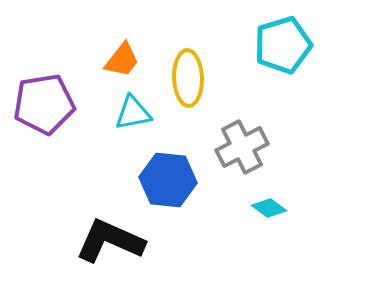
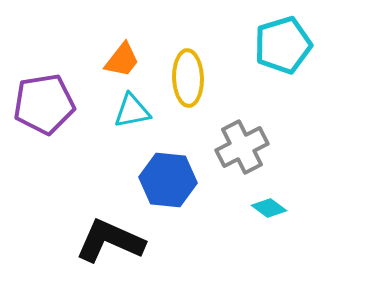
cyan triangle: moved 1 px left, 2 px up
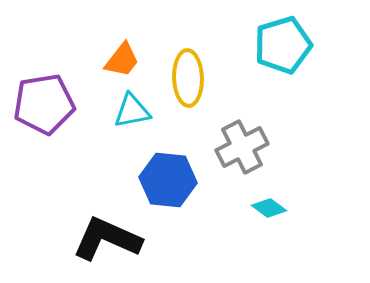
black L-shape: moved 3 px left, 2 px up
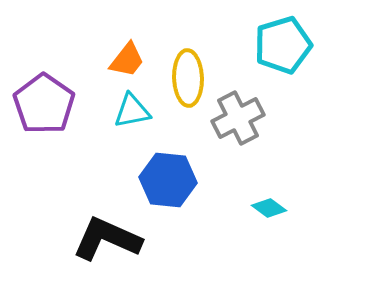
orange trapezoid: moved 5 px right
purple pentagon: rotated 28 degrees counterclockwise
gray cross: moved 4 px left, 29 px up
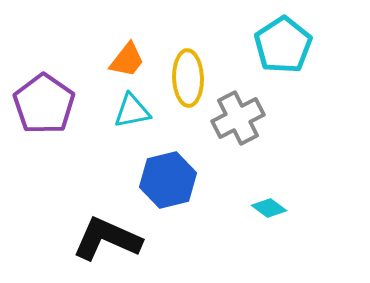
cyan pentagon: rotated 16 degrees counterclockwise
blue hexagon: rotated 20 degrees counterclockwise
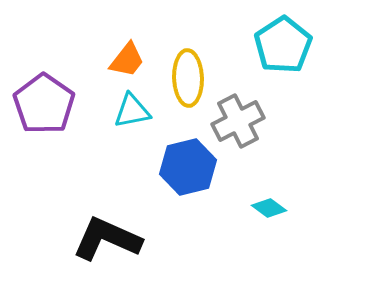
gray cross: moved 3 px down
blue hexagon: moved 20 px right, 13 px up
